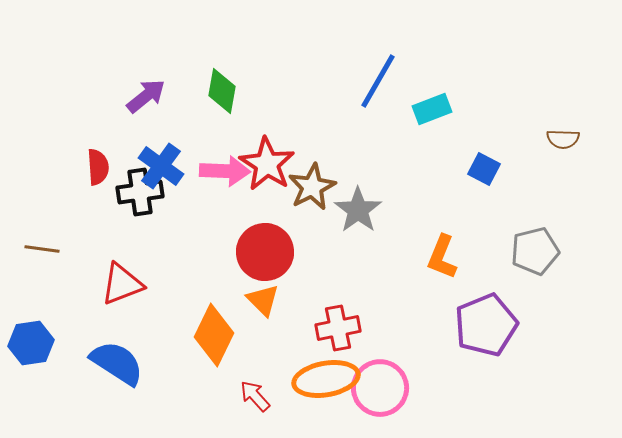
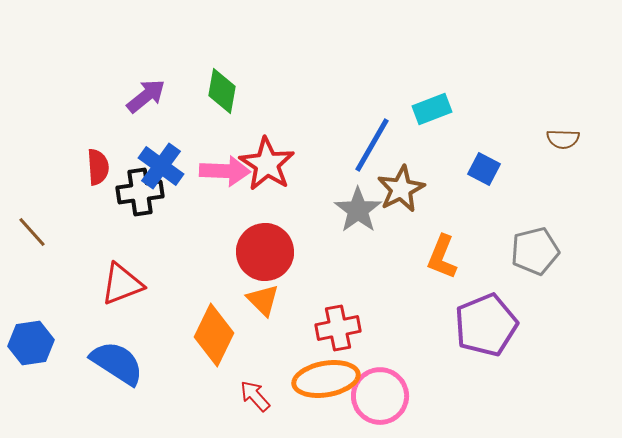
blue line: moved 6 px left, 64 px down
brown star: moved 89 px right, 2 px down
brown line: moved 10 px left, 17 px up; rotated 40 degrees clockwise
pink circle: moved 8 px down
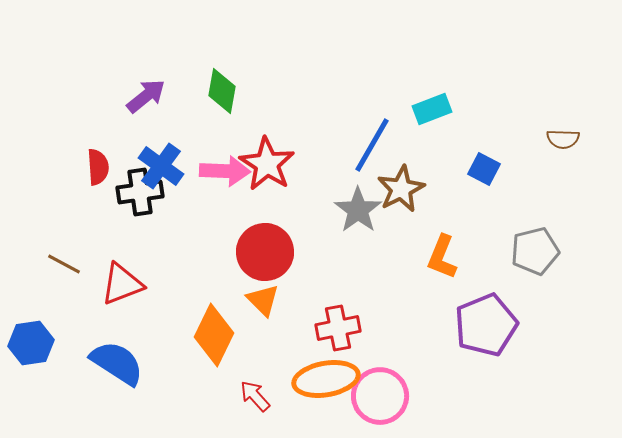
brown line: moved 32 px right, 32 px down; rotated 20 degrees counterclockwise
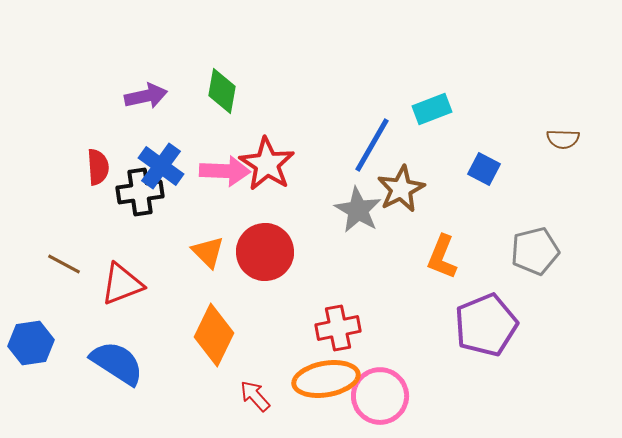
purple arrow: rotated 27 degrees clockwise
gray star: rotated 6 degrees counterclockwise
orange triangle: moved 55 px left, 48 px up
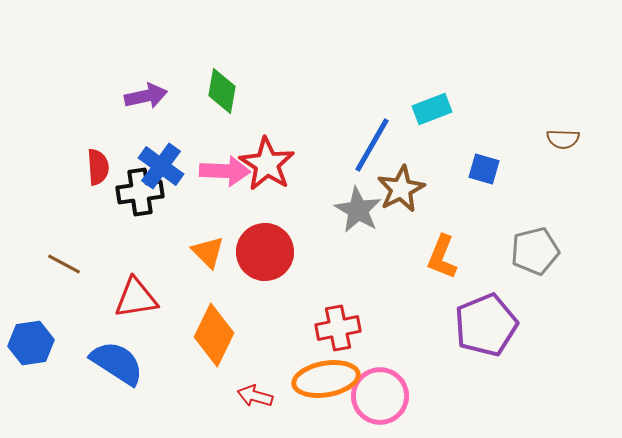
blue square: rotated 12 degrees counterclockwise
red triangle: moved 14 px right, 14 px down; rotated 12 degrees clockwise
red arrow: rotated 32 degrees counterclockwise
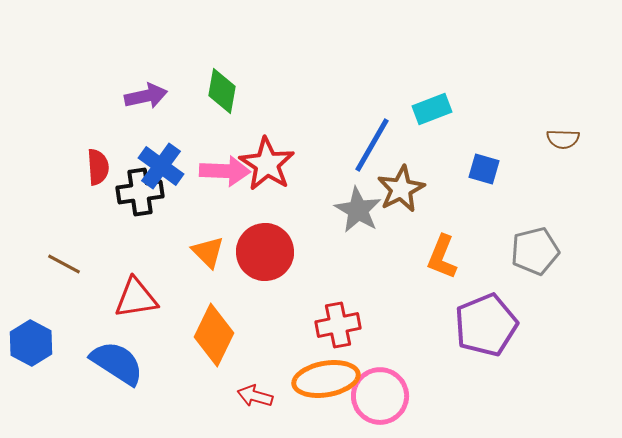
red cross: moved 3 px up
blue hexagon: rotated 24 degrees counterclockwise
